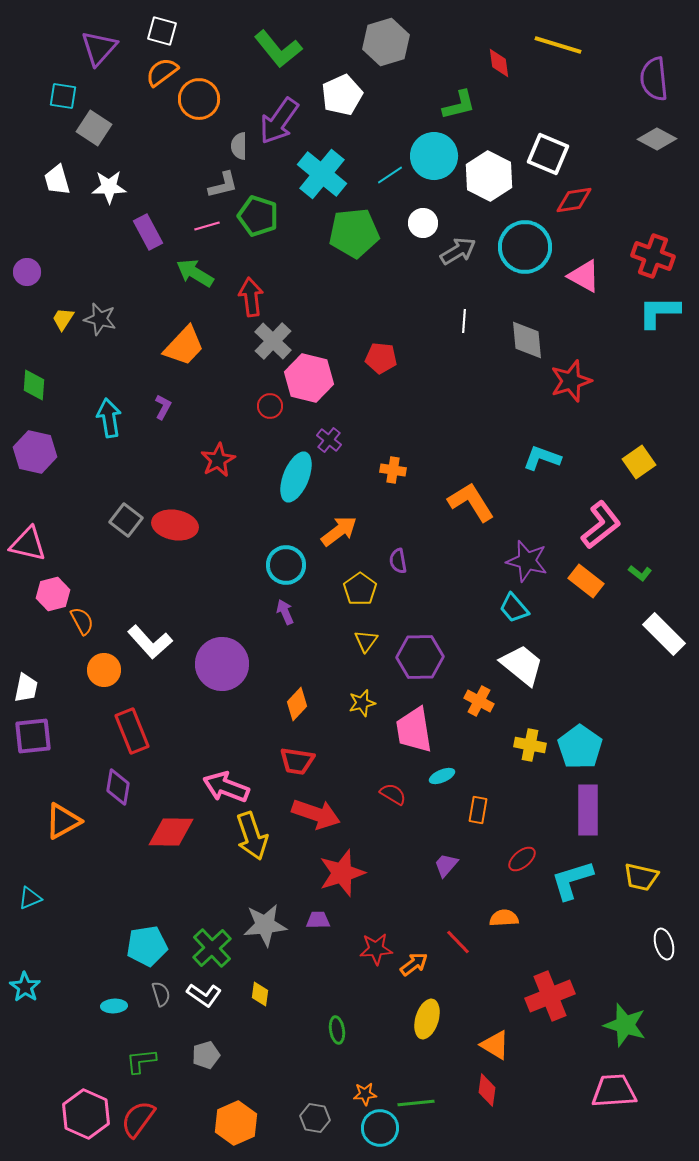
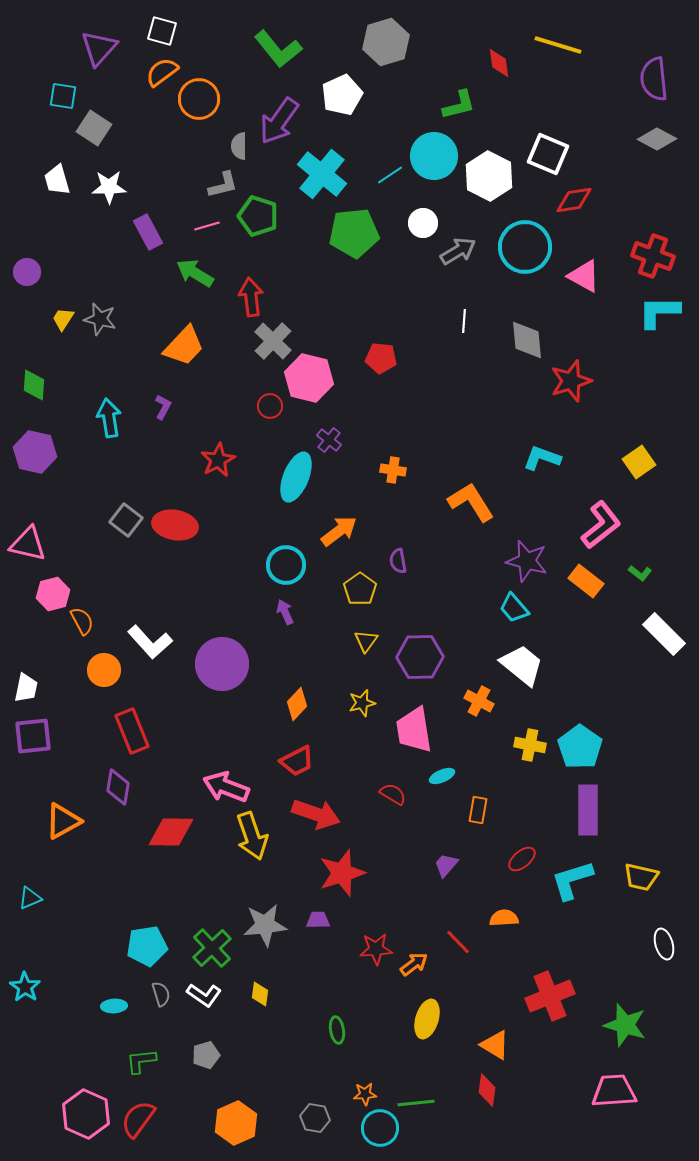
red trapezoid at (297, 761): rotated 36 degrees counterclockwise
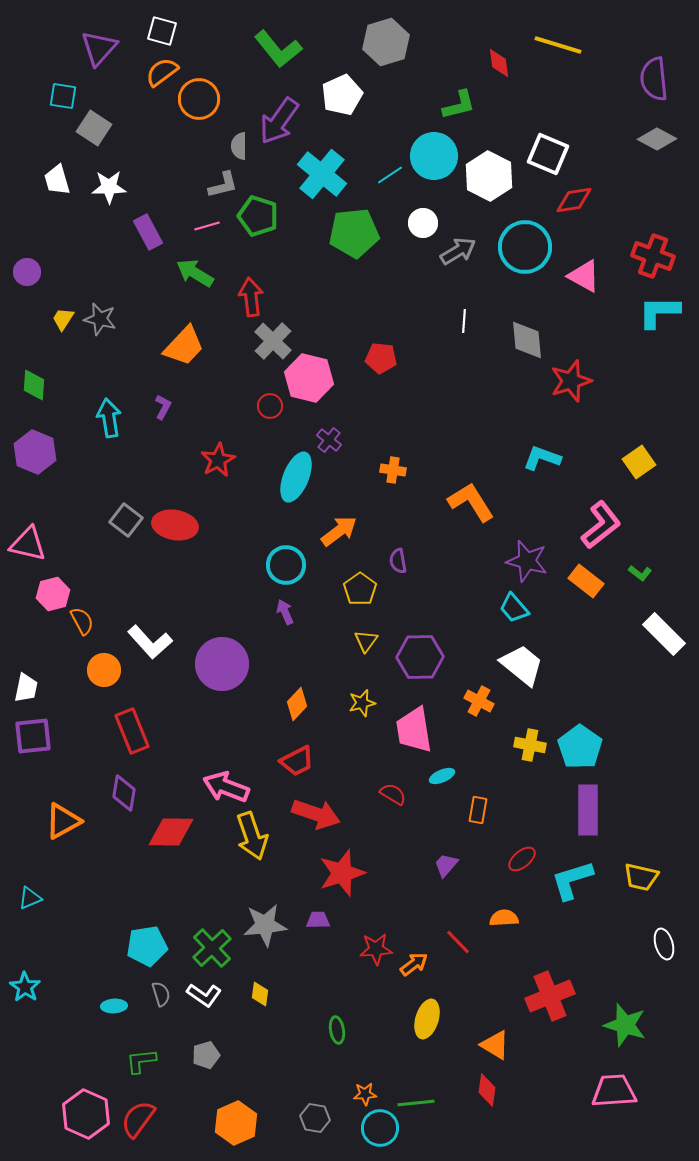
purple hexagon at (35, 452): rotated 9 degrees clockwise
purple diamond at (118, 787): moved 6 px right, 6 px down
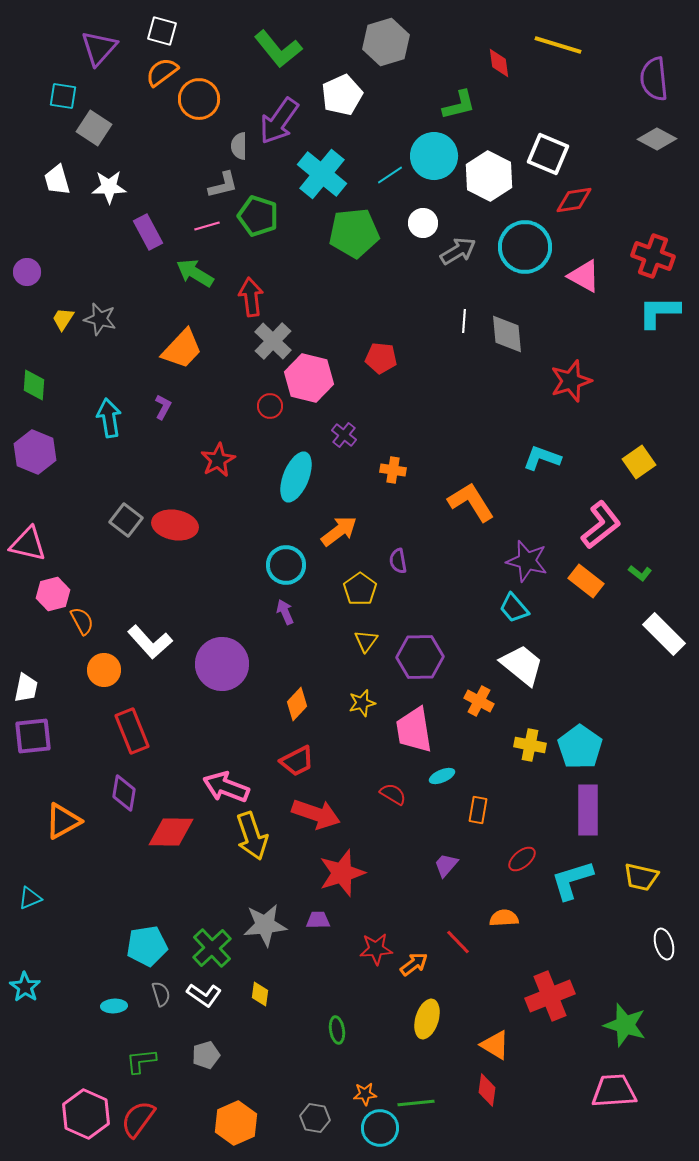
gray diamond at (527, 340): moved 20 px left, 6 px up
orange trapezoid at (184, 346): moved 2 px left, 3 px down
purple cross at (329, 440): moved 15 px right, 5 px up
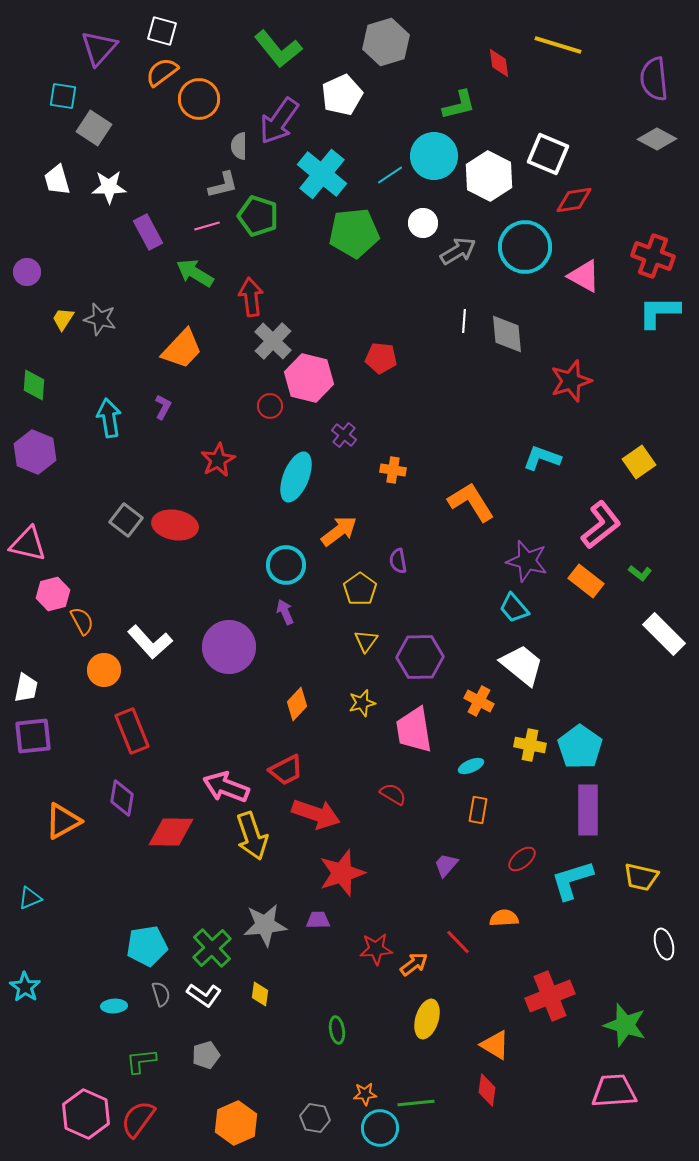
purple circle at (222, 664): moved 7 px right, 17 px up
red trapezoid at (297, 761): moved 11 px left, 9 px down
cyan ellipse at (442, 776): moved 29 px right, 10 px up
purple diamond at (124, 793): moved 2 px left, 5 px down
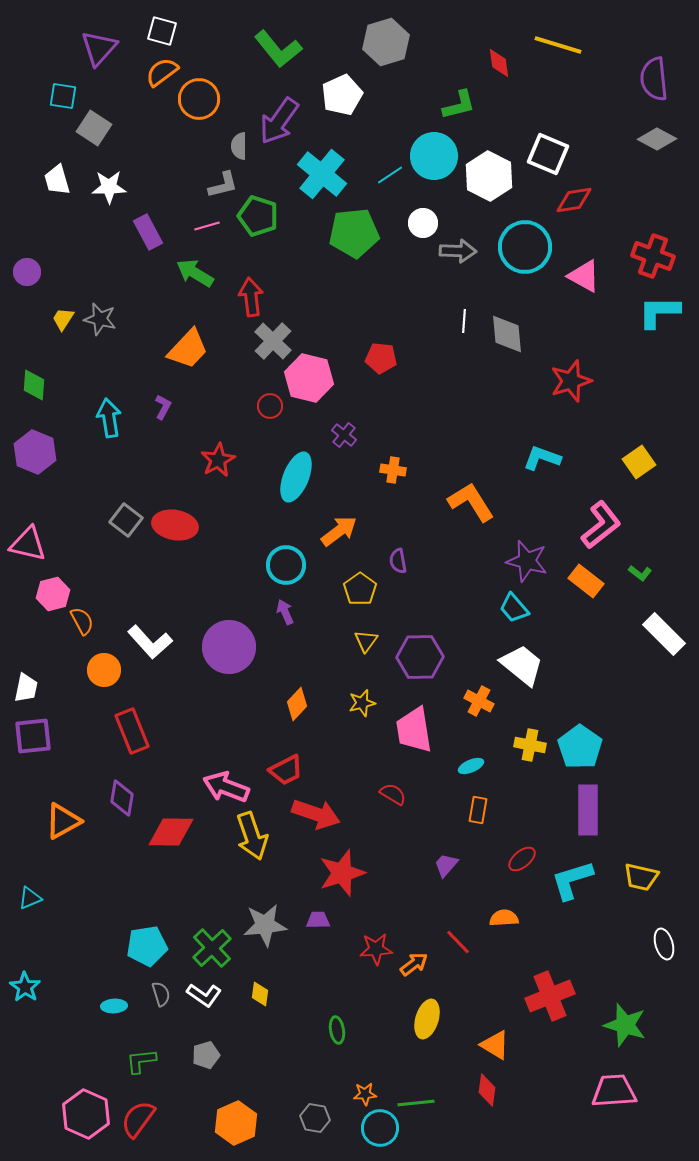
gray arrow at (458, 251): rotated 33 degrees clockwise
orange trapezoid at (182, 349): moved 6 px right
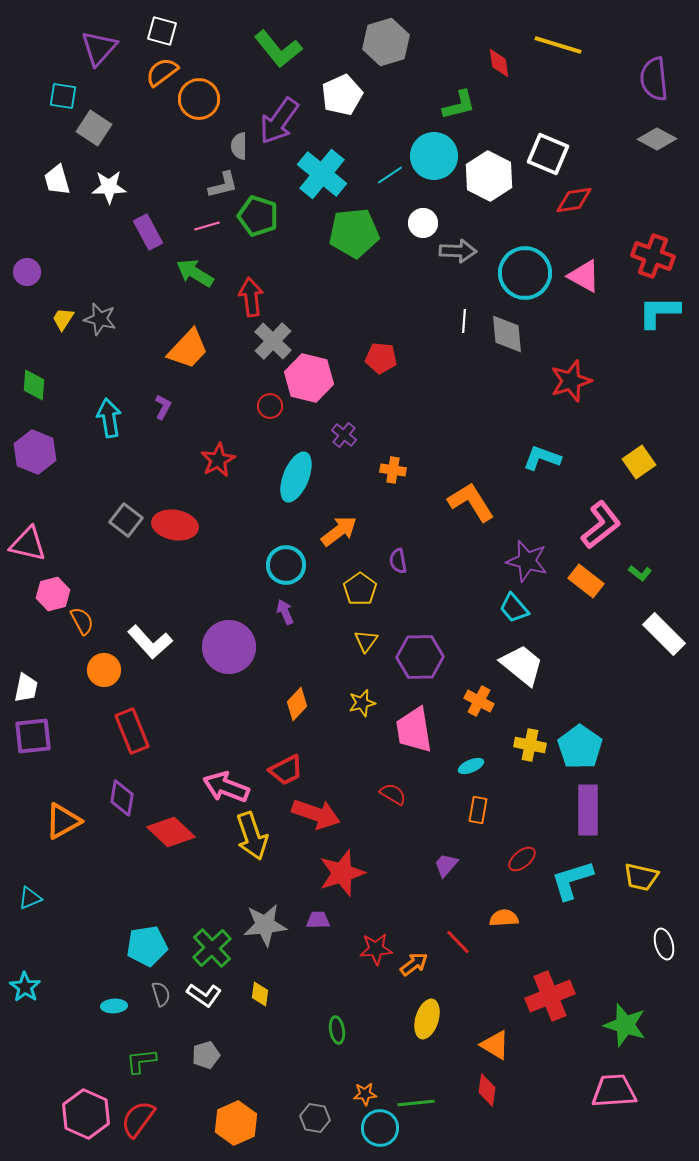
cyan circle at (525, 247): moved 26 px down
red diamond at (171, 832): rotated 42 degrees clockwise
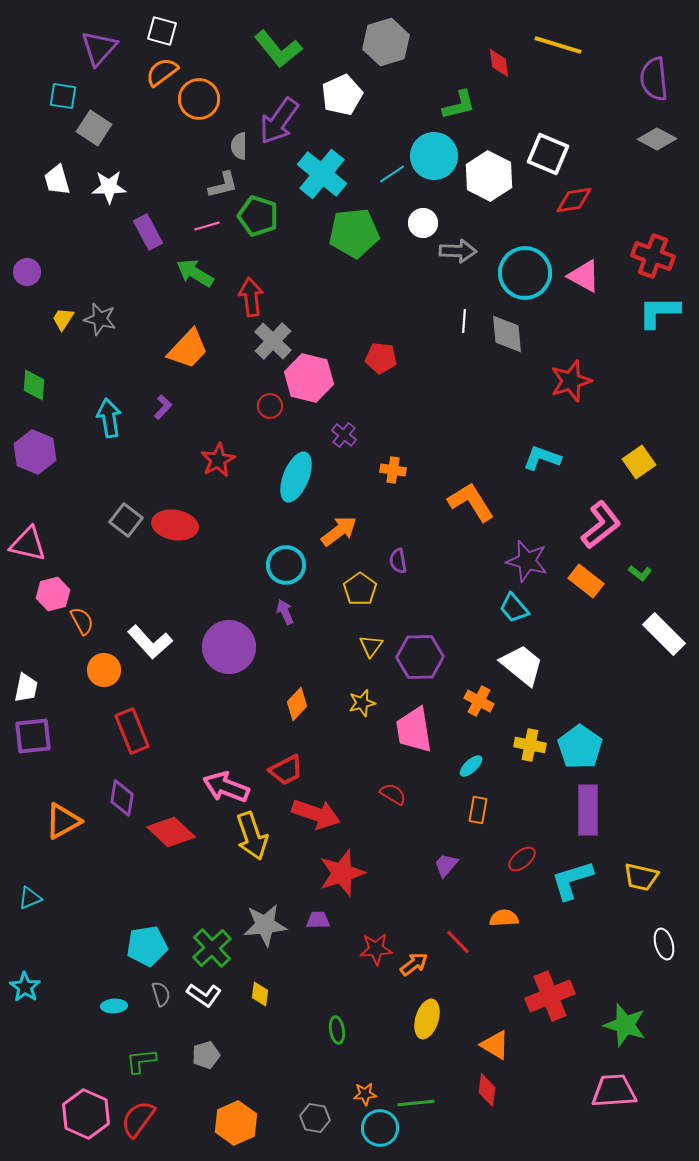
cyan line at (390, 175): moved 2 px right, 1 px up
purple L-shape at (163, 407): rotated 15 degrees clockwise
yellow triangle at (366, 641): moved 5 px right, 5 px down
cyan ellipse at (471, 766): rotated 20 degrees counterclockwise
